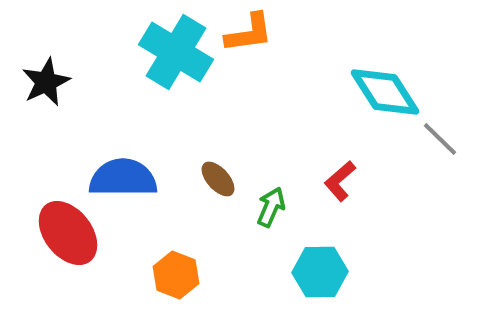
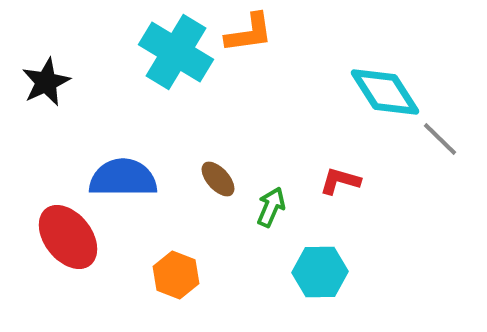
red L-shape: rotated 57 degrees clockwise
red ellipse: moved 4 px down
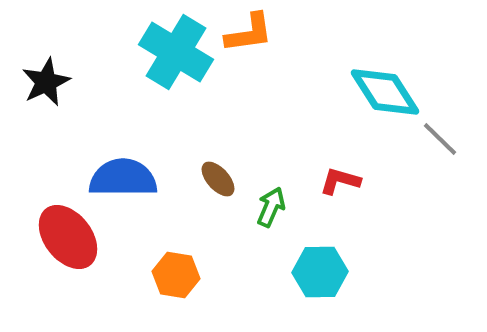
orange hexagon: rotated 12 degrees counterclockwise
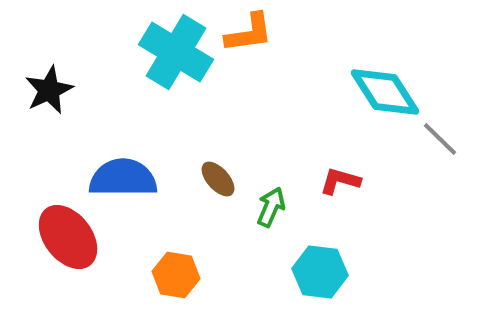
black star: moved 3 px right, 8 px down
cyan hexagon: rotated 8 degrees clockwise
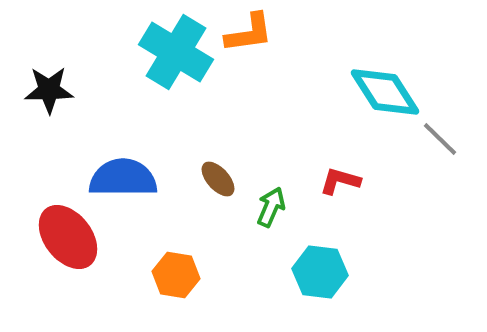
black star: rotated 24 degrees clockwise
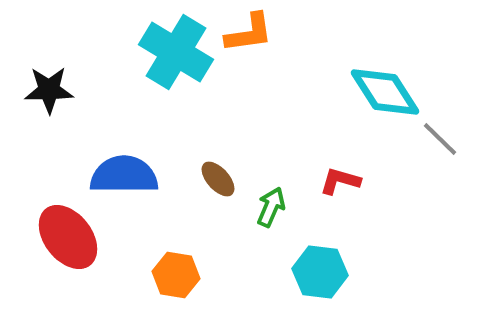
blue semicircle: moved 1 px right, 3 px up
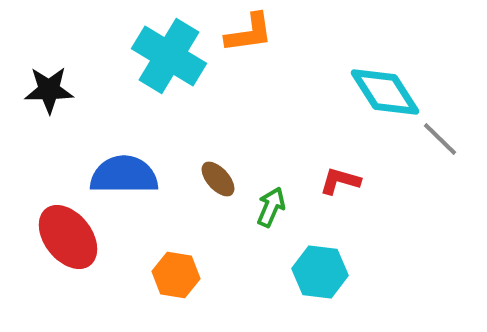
cyan cross: moved 7 px left, 4 px down
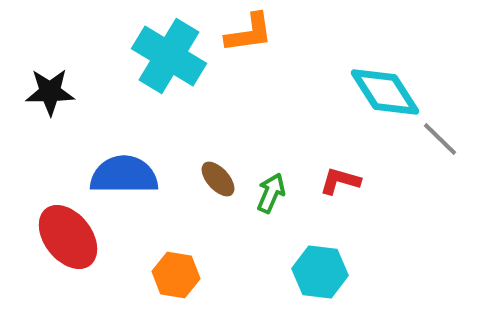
black star: moved 1 px right, 2 px down
green arrow: moved 14 px up
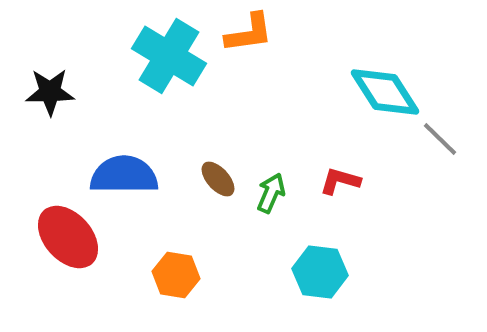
red ellipse: rotated 4 degrees counterclockwise
